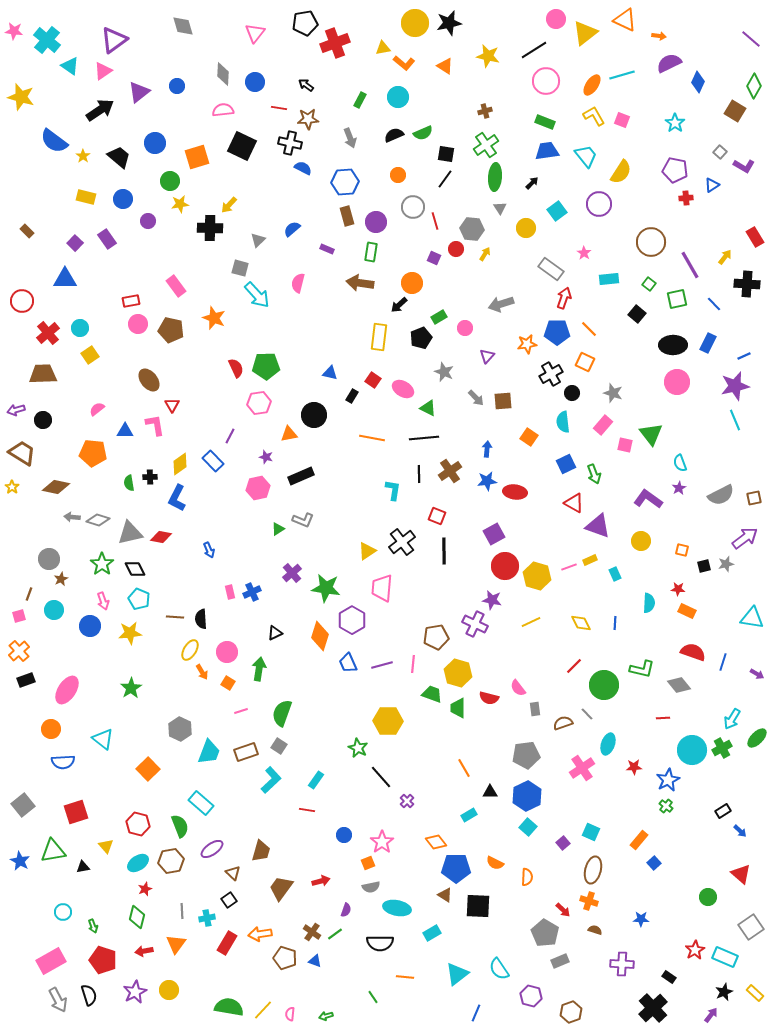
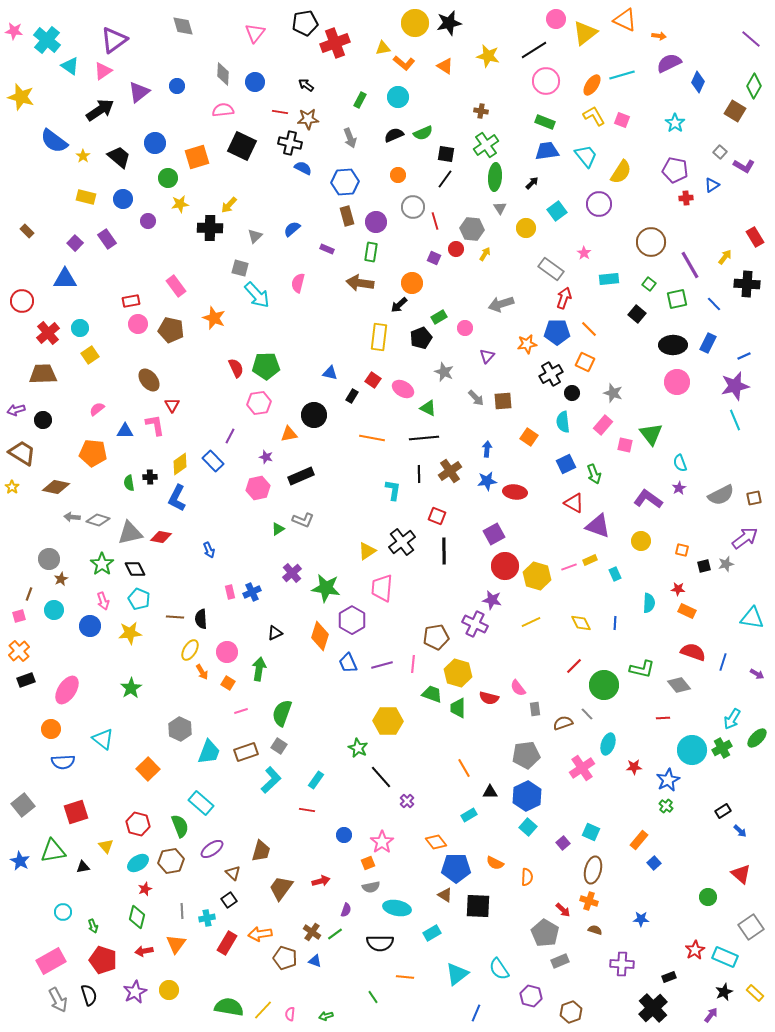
red line at (279, 108): moved 1 px right, 4 px down
brown cross at (485, 111): moved 4 px left; rotated 24 degrees clockwise
green circle at (170, 181): moved 2 px left, 3 px up
gray triangle at (258, 240): moved 3 px left, 4 px up
black rectangle at (669, 977): rotated 56 degrees counterclockwise
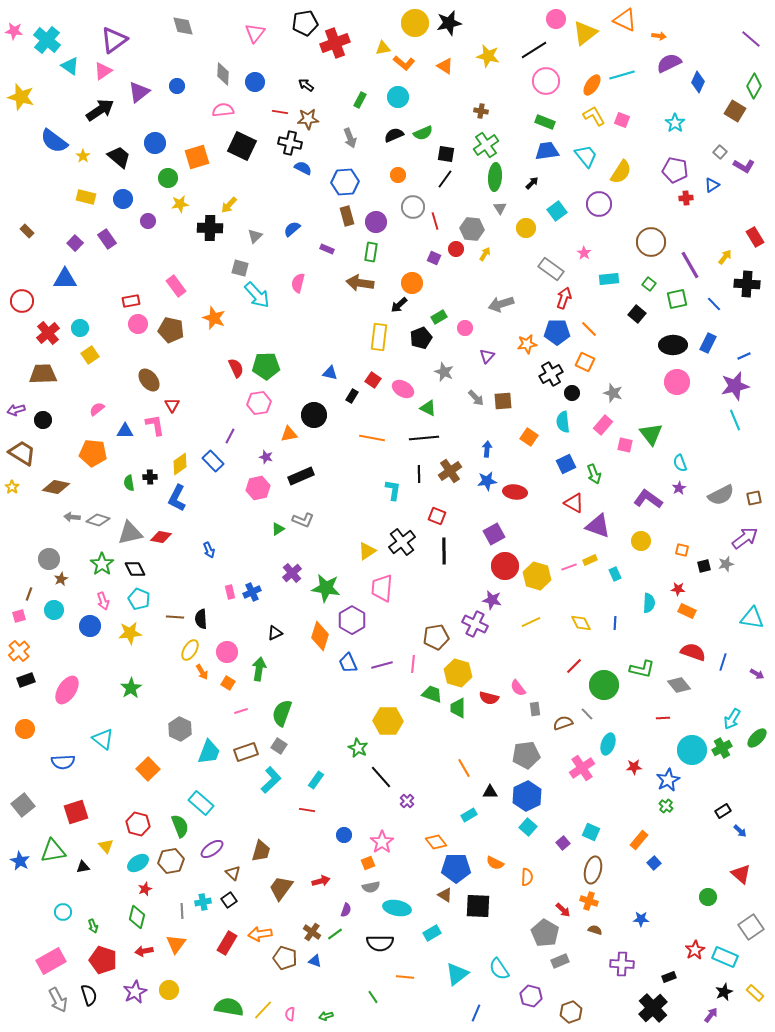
orange circle at (51, 729): moved 26 px left
cyan cross at (207, 918): moved 4 px left, 16 px up
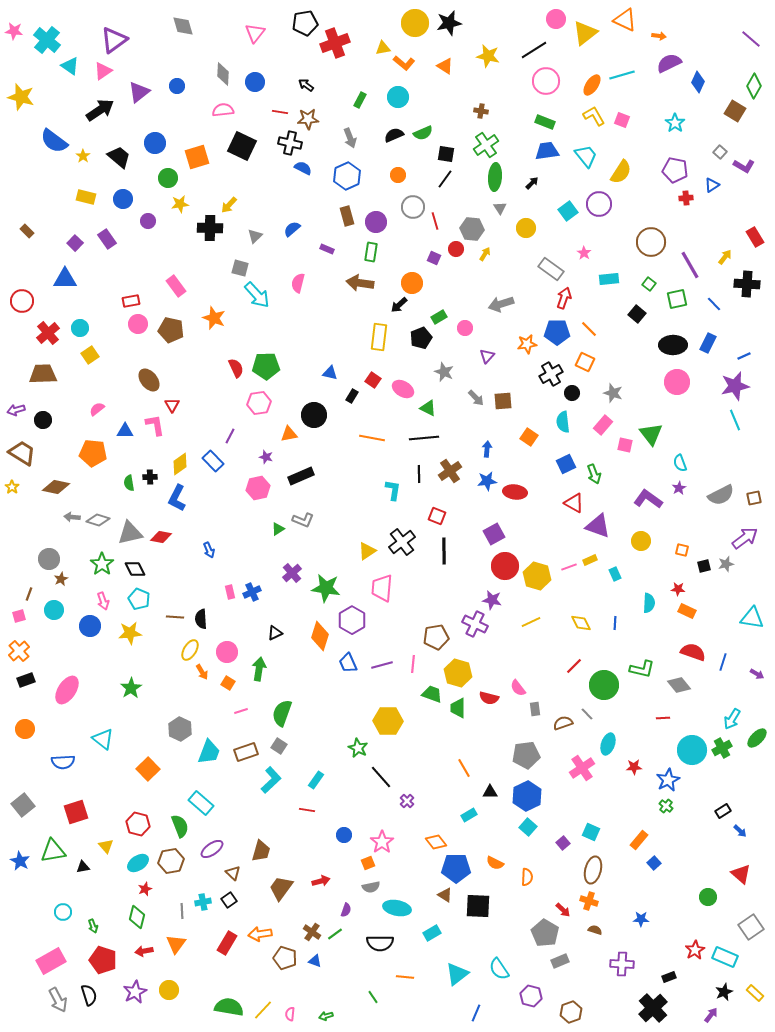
blue hexagon at (345, 182): moved 2 px right, 6 px up; rotated 20 degrees counterclockwise
cyan square at (557, 211): moved 11 px right
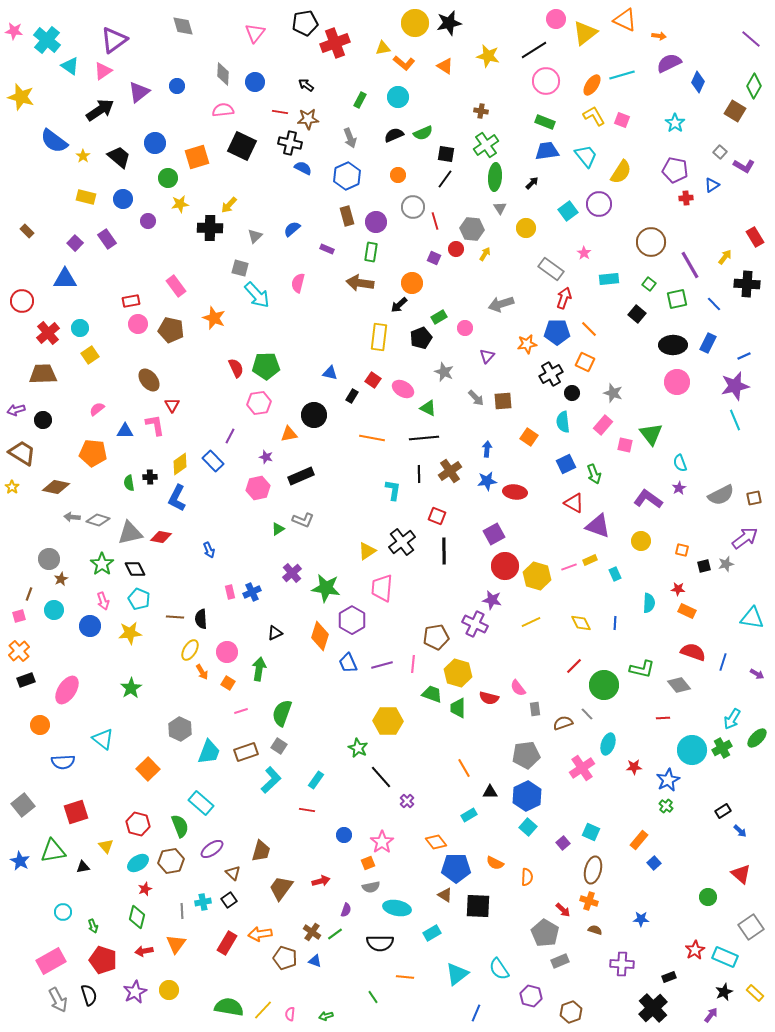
orange circle at (25, 729): moved 15 px right, 4 px up
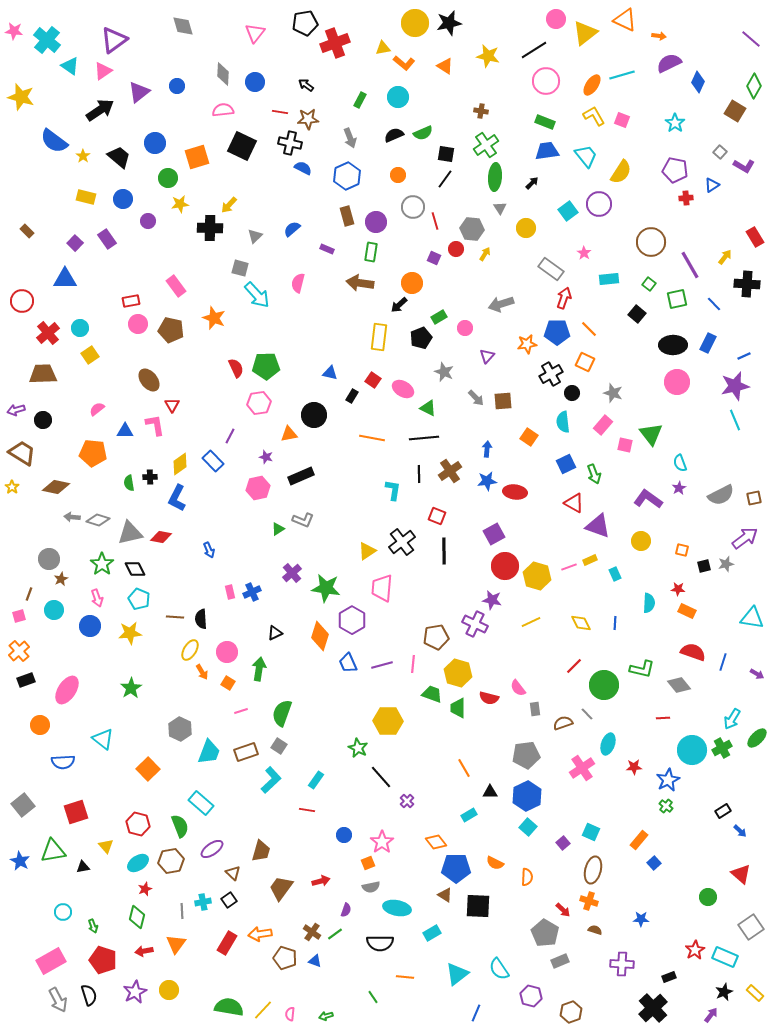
pink arrow at (103, 601): moved 6 px left, 3 px up
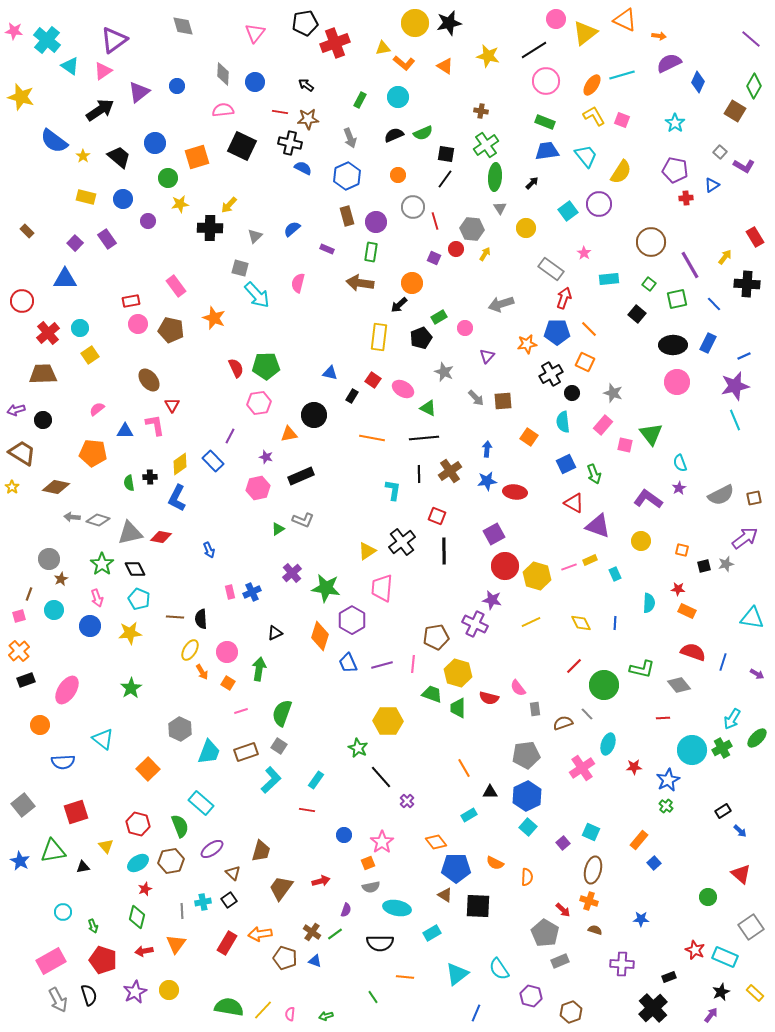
red star at (695, 950): rotated 18 degrees counterclockwise
black star at (724, 992): moved 3 px left
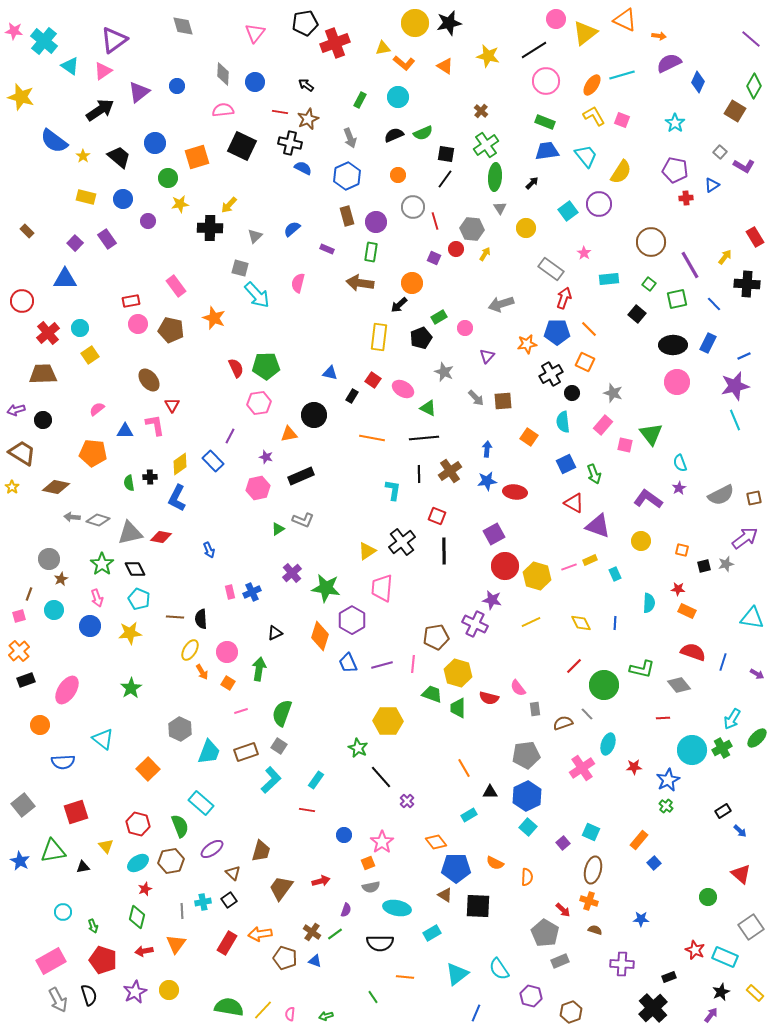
cyan cross at (47, 40): moved 3 px left, 1 px down
brown cross at (481, 111): rotated 32 degrees clockwise
brown star at (308, 119): rotated 20 degrees counterclockwise
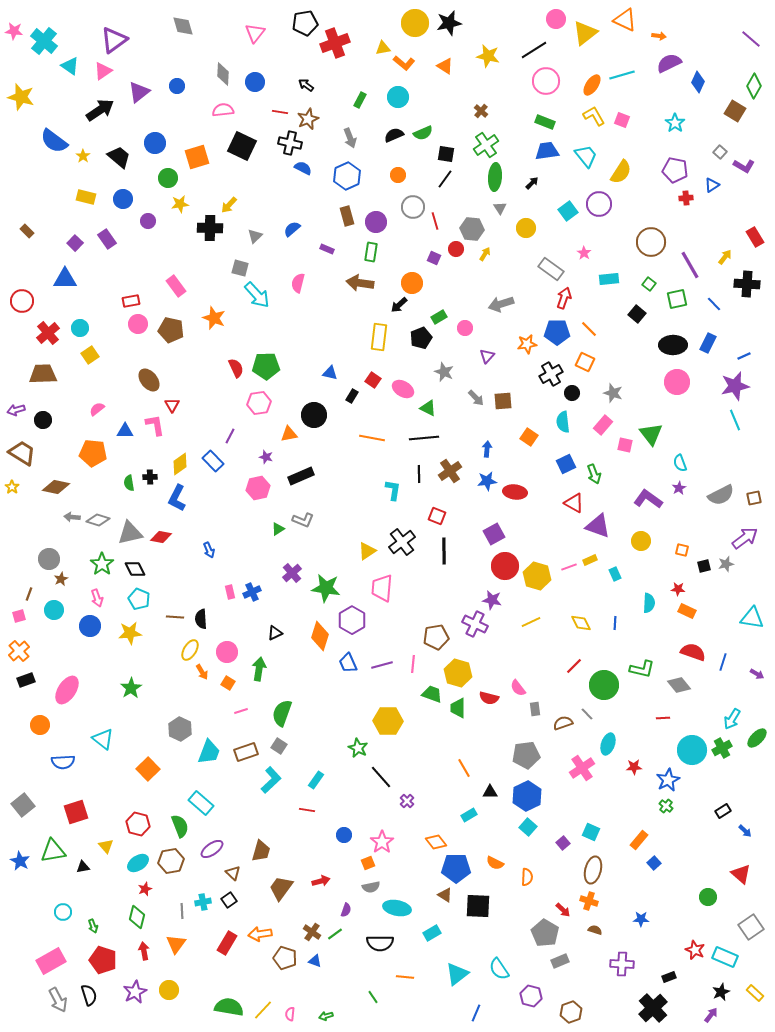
blue arrow at (740, 831): moved 5 px right
red arrow at (144, 951): rotated 90 degrees clockwise
